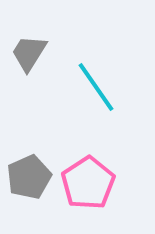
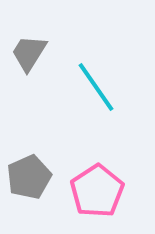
pink pentagon: moved 9 px right, 8 px down
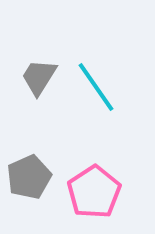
gray trapezoid: moved 10 px right, 24 px down
pink pentagon: moved 3 px left, 1 px down
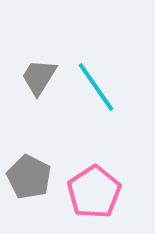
gray pentagon: rotated 21 degrees counterclockwise
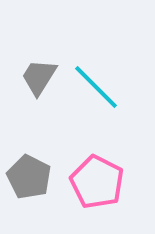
cyan line: rotated 10 degrees counterclockwise
pink pentagon: moved 3 px right, 10 px up; rotated 12 degrees counterclockwise
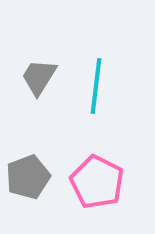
cyan line: moved 1 px up; rotated 52 degrees clockwise
gray pentagon: moved 1 px left; rotated 24 degrees clockwise
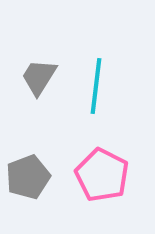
pink pentagon: moved 5 px right, 7 px up
